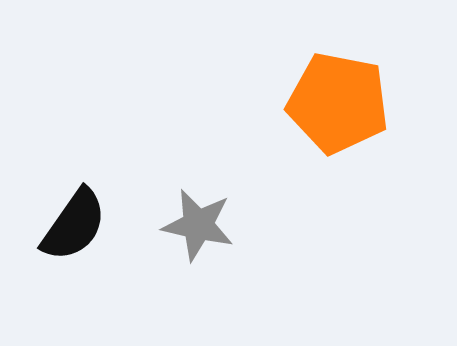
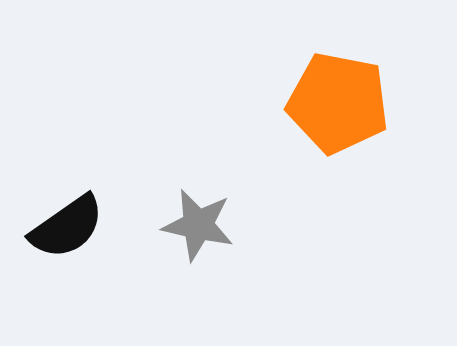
black semicircle: moved 7 px left, 2 px down; rotated 20 degrees clockwise
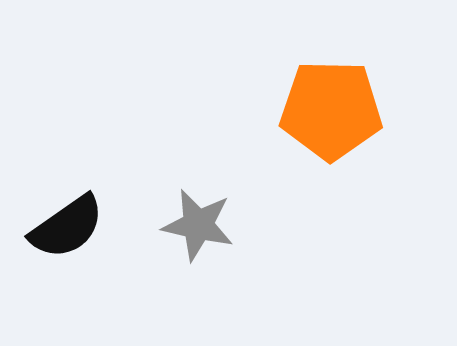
orange pentagon: moved 7 px left, 7 px down; rotated 10 degrees counterclockwise
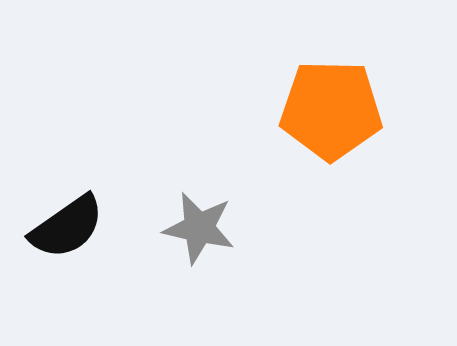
gray star: moved 1 px right, 3 px down
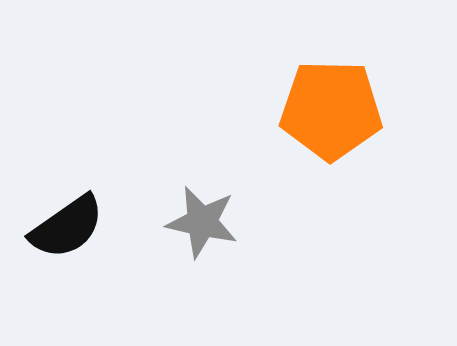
gray star: moved 3 px right, 6 px up
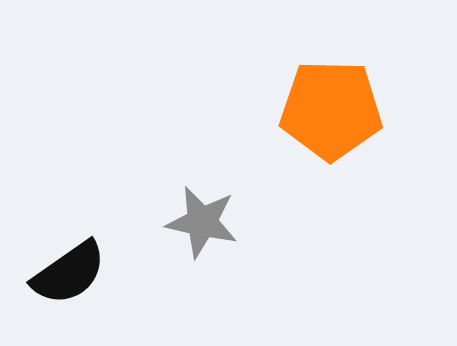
black semicircle: moved 2 px right, 46 px down
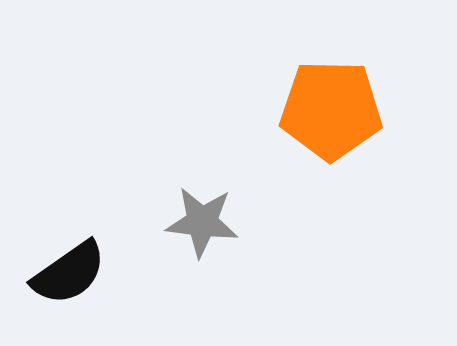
gray star: rotated 6 degrees counterclockwise
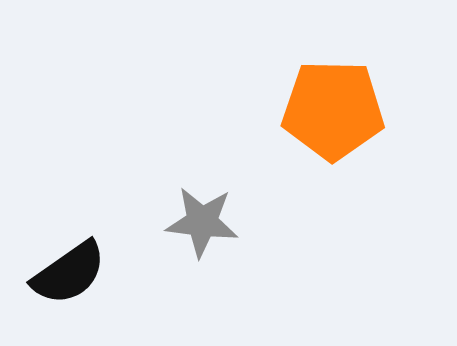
orange pentagon: moved 2 px right
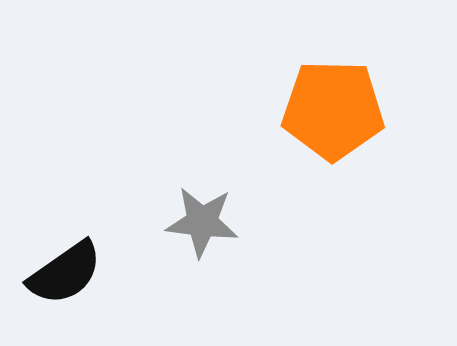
black semicircle: moved 4 px left
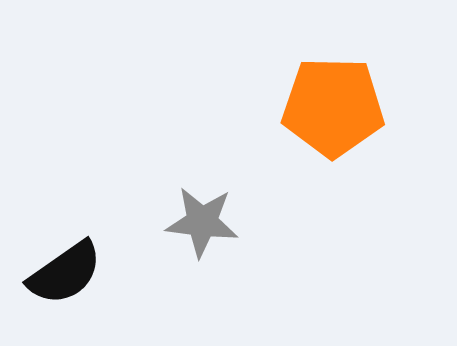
orange pentagon: moved 3 px up
